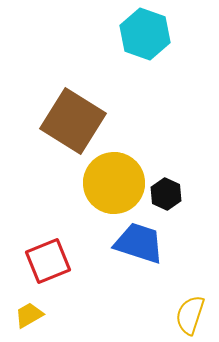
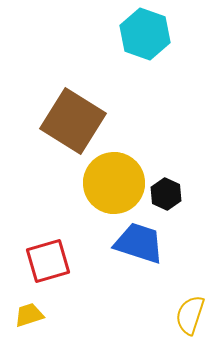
red square: rotated 6 degrees clockwise
yellow trapezoid: rotated 12 degrees clockwise
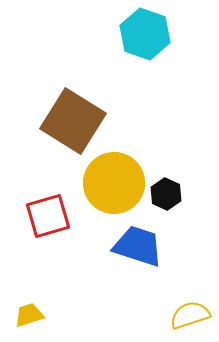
blue trapezoid: moved 1 px left, 3 px down
red square: moved 45 px up
yellow semicircle: rotated 54 degrees clockwise
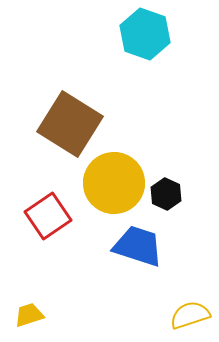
brown square: moved 3 px left, 3 px down
red square: rotated 18 degrees counterclockwise
